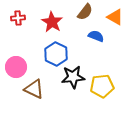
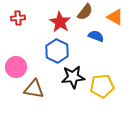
red star: moved 8 px right
blue hexagon: moved 1 px right, 3 px up
brown triangle: rotated 15 degrees counterclockwise
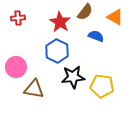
yellow pentagon: rotated 15 degrees clockwise
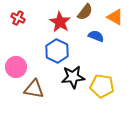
red cross: rotated 32 degrees clockwise
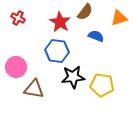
orange triangle: moved 4 px right, 1 px down; rotated 48 degrees counterclockwise
blue hexagon: rotated 20 degrees counterclockwise
yellow pentagon: moved 1 px up
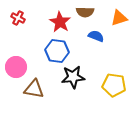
brown semicircle: rotated 54 degrees clockwise
yellow pentagon: moved 12 px right
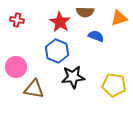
red cross: moved 1 px left, 2 px down; rotated 16 degrees counterclockwise
blue hexagon: rotated 15 degrees clockwise
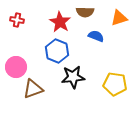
yellow pentagon: moved 1 px right, 1 px up
brown triangle: moved 1 px left; rotated 30 degrees counterclockwise
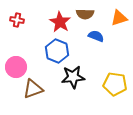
brown semicircle: moved 2 px down
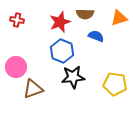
red star: rotated 20 degrees clockwise
blue hexagon: moved 5 px right
